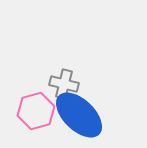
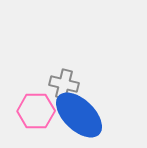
pink hexagon: rotated 15 degrees clockwise
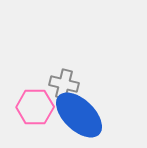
pink hexagon: moved 1 px left, 4 px up
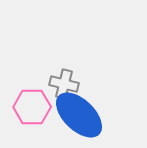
pink hexagon: moved 3 px left
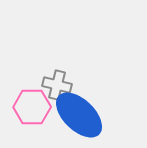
gray cross: moved 7 px left, 1 px down
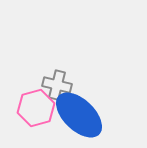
pink hexagon: moved 4 px right, 1 px down; rotated 15 degrees counterclockwise
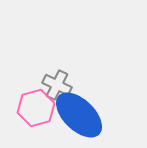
gray cross: rotated 12 degrees clockwise
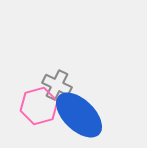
pink hexagon: moved 3 px right, 2 px up
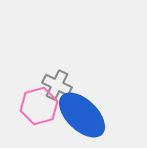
blue ellipse: moved 3 px right
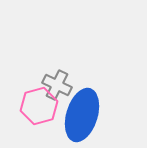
blue ellipse: rotated 63 degrees clockwise
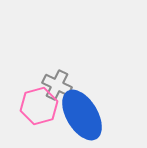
blue ellipse: rotated 48 degrees counterclockwise
